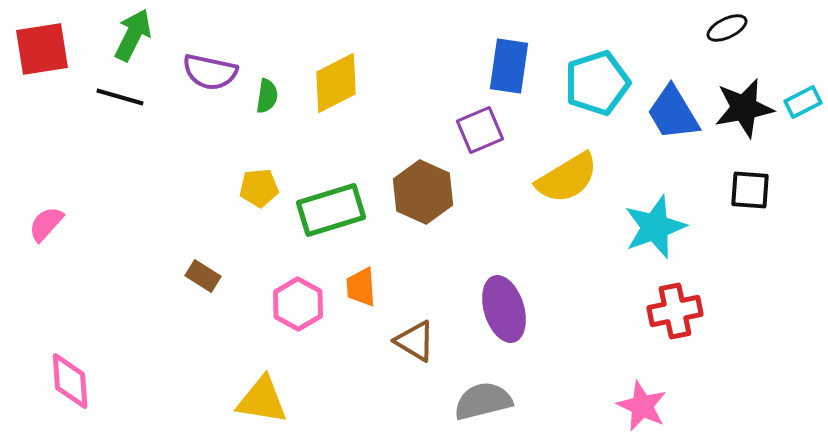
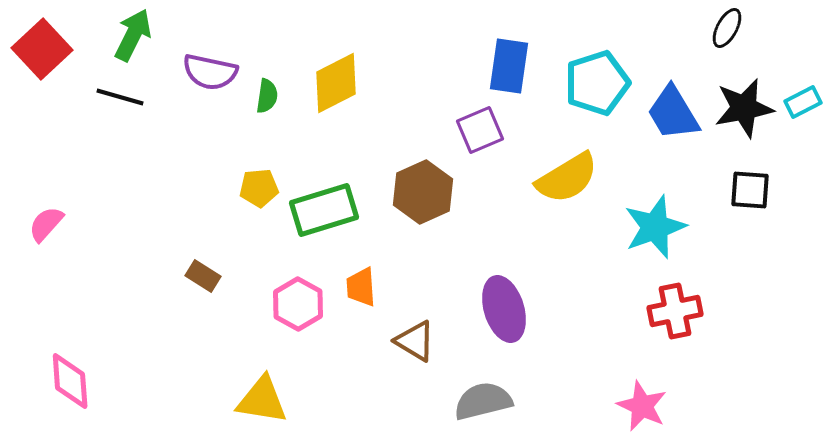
black ellipse: rotated 36 degrees counterclockwise
red square: rotated 34 degrees counterclockwise
brown hexagon: rotated 12 degrees clockwise
green rectangle: moved 7 px left
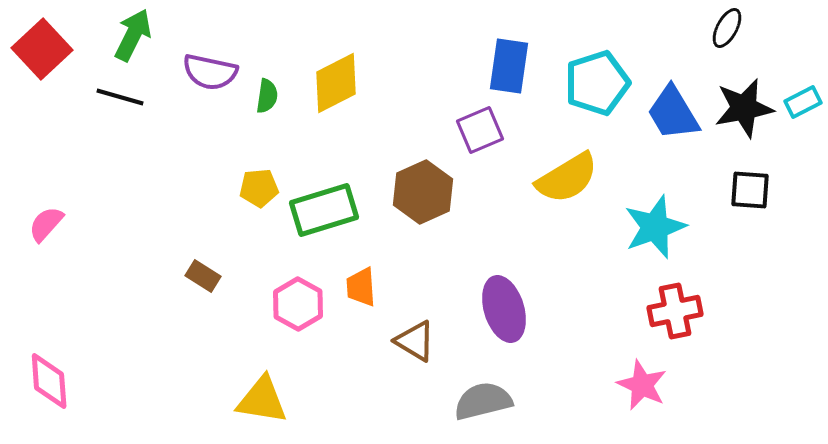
pink diamond: moved 21 px left
pink star: moved 21 px up
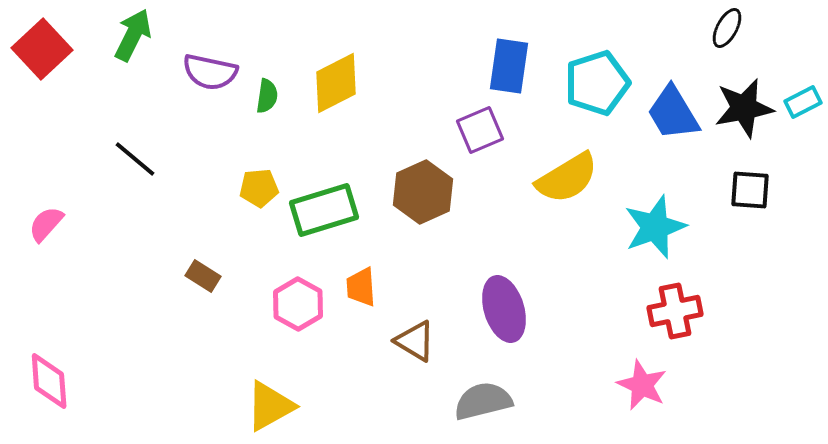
black line: moved 15 px right, 62 px down; rotated 24 degrees clockwise
yellow triangle: moved 8 px right, 6 px down; rotated 38 degrees counterclockwise
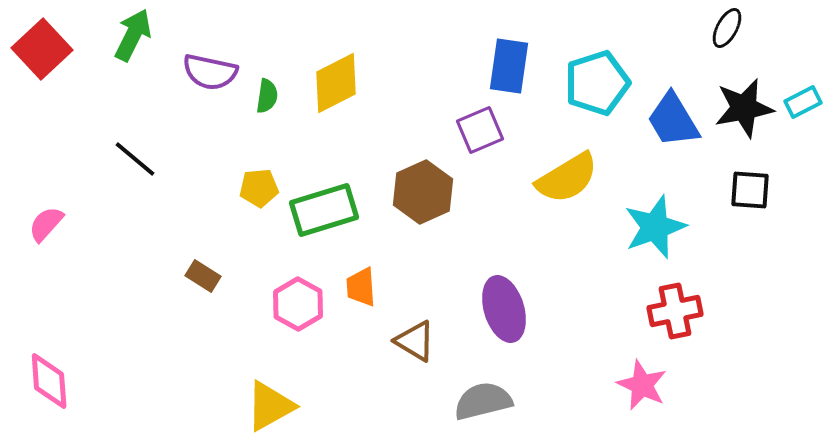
blue trapezoid: moved 7 px down
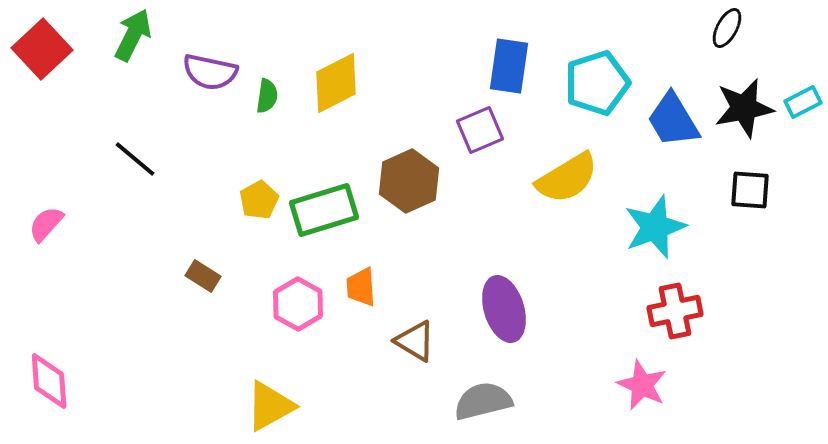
yellow pentagon: moved 12 px down; rotated 24 degrees counterclockwise
brown hexagon: moved 14 px left, 11 px up
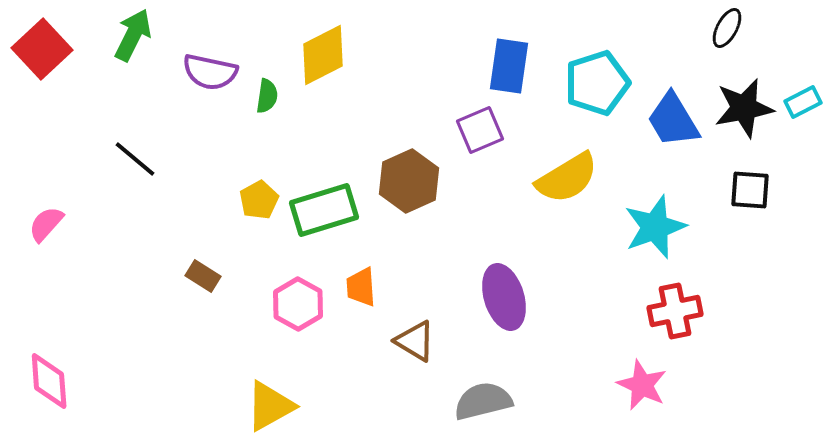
yellow diamond: moved 13 px left, 28 px up
purple ellipse: moved 12 px up
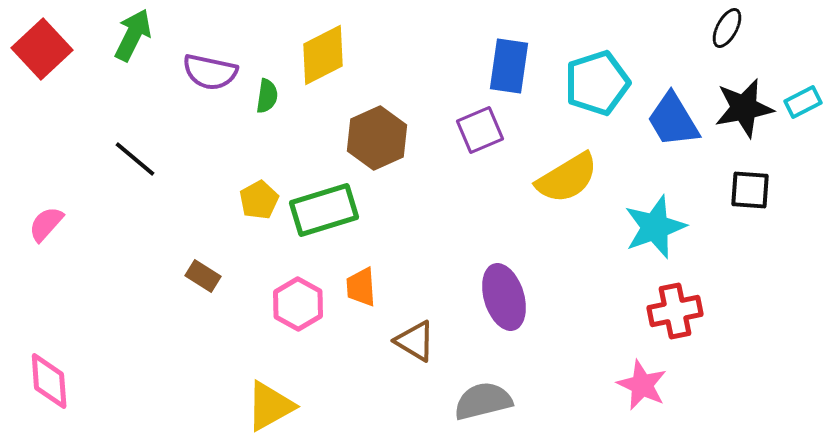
brown hexagon: moved 32 px left, 43 px up
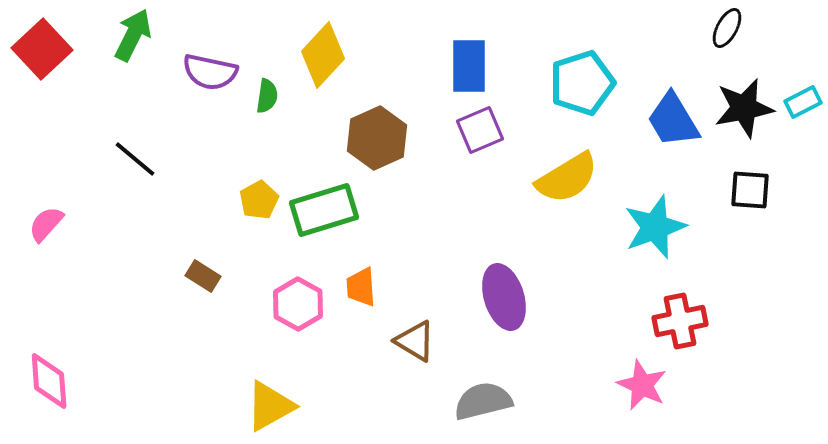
yellow diamond: rotated 20 degrees counterclockwise
blue rectangle: moved 40 px left; rotated 8 degrees counterclockwise
cyan pentagon: moved 15 px left
red cross: moved 5 px right, 10 px down
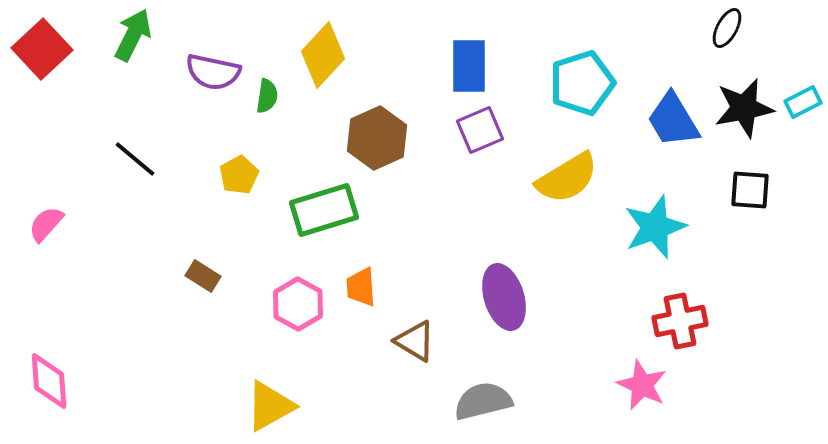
purple semicircle: moved 3 px right
yellow pentagon: moved 20 px left, 25 px up
